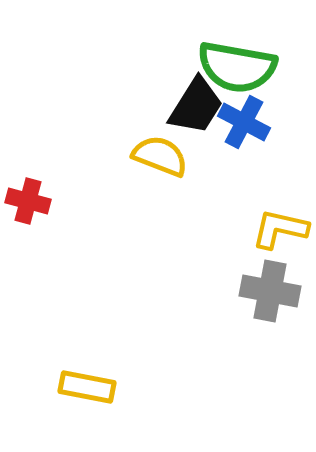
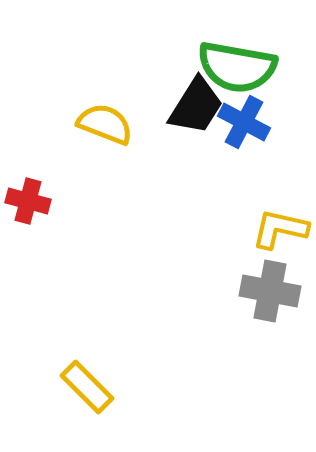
yellow semicircle: moved 55 px left, 32 px up
yellow rectangle: rotated 34 degrees clockwise
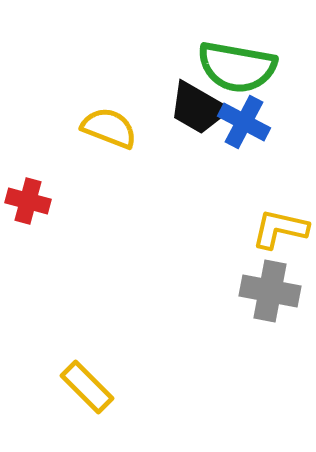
black trapezoid: moved 2 px right, 2 px down; rotated 88 degrees clockwise
yellow semicircle: moved 4 px right, 4 px down
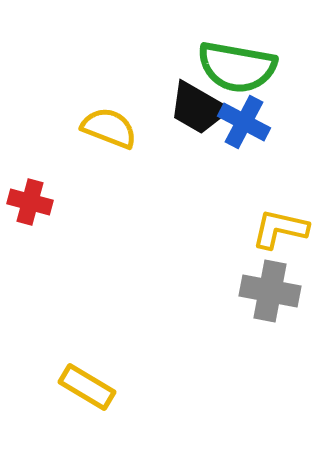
red cross: moved 2 px right, 1 px down
yellow rectangle: rotated 14 degrees counterclockwise
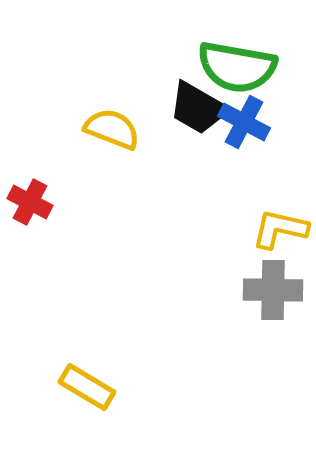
yellow semicircle: moved 3 px right, 1 px down
red cross: rotated 12 degrees clockwise
gray cross: moved 3 px right, 1 px up; rotated 10 degrees counterclockwise
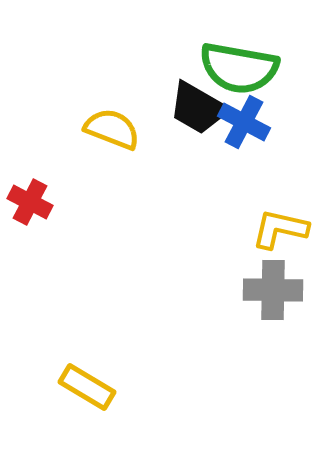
green semicircle: moved 2 px right, 1 px down
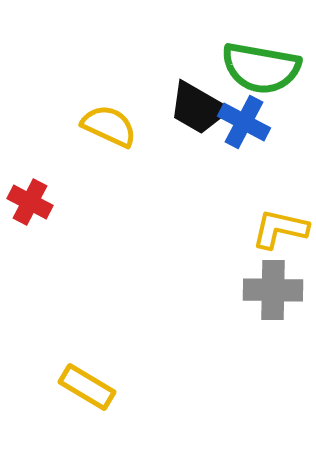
green semicircle: moved 22 px right
yellow semicircle: moved 3 px left, 3 px up; rotated 4 degrees clockwise
